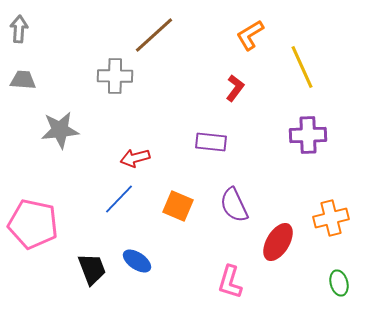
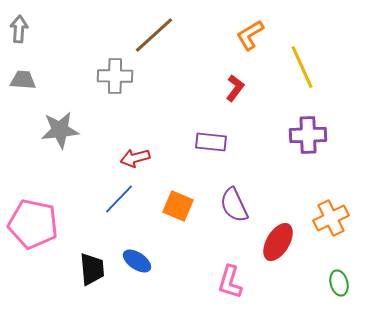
orange cross: rotated 12 degrees counterclockwise
black trapezoid: rotated 16 degrees clockwise
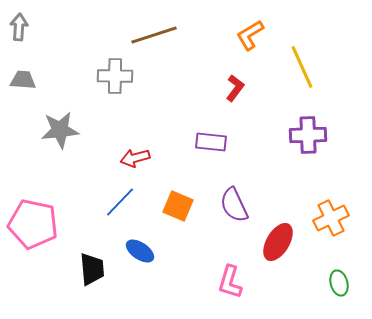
gray arrow: moved 2 px up
brown line: rotated 24 degrees clockwise
blue line: moved 1 px right, 3 px down
blue ellipse: moved 3 px right, 10 px up
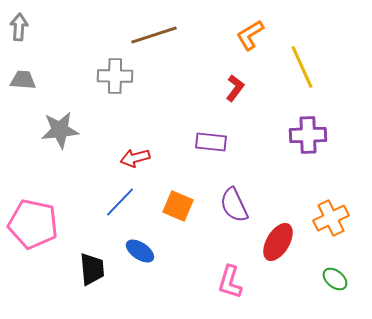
green ellipse: moved 4 px left, 4 px up; rotated 35 degrees counterclockwise
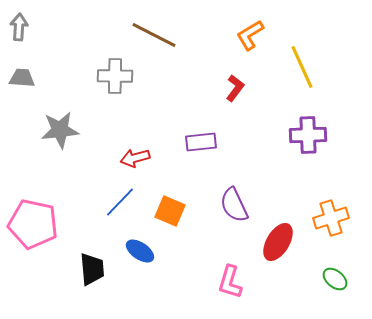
brown line: rotated 45 degrees clockwise
gray trapezoid: moved 1 px left, 2 px up
purple rectangle: moved 10 px left; rotated 12 degrees counterclockwise
orange square: moved 8 px left, 5 px down
orange cross: rotated 8 degrees clockwise
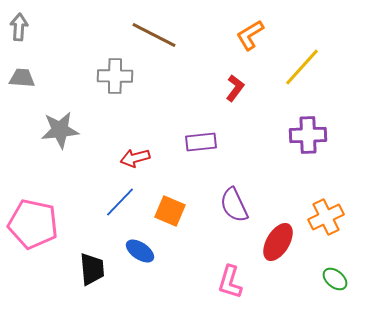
yellow line: rotated 66 degrees clockwise
orange cross: moved 5 px left, 1 px up; rotated 8 degrees counterclockwise
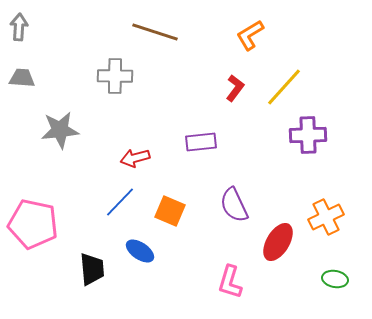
brown line: moved 1 px right, 3 px up; rotated 9 degrees counterclockwise
yellow line: moved 18 px left, 20 px down
green ellipse: rotated 30 degrees counterclockwise
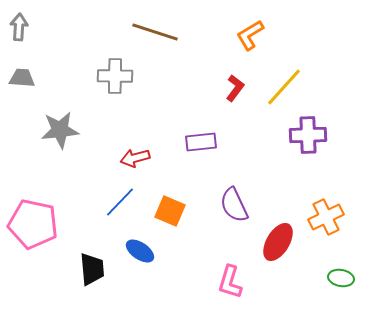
green ellipse: moved 6 px right, 1 px up
